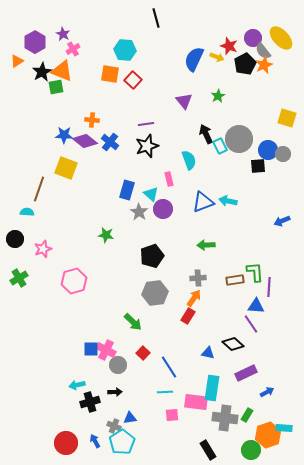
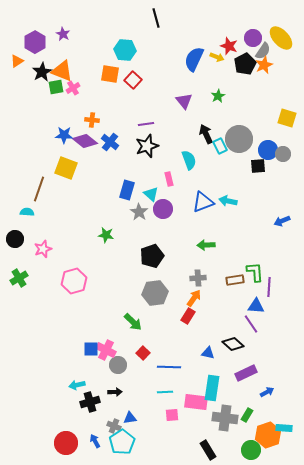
pink cross at (73, 49): moved 39 px down
gray semicircle at (263, 51): rotated 108 degrees counterclockwise
blue line at (169, 367): rotated 55 degrees counterclockwise
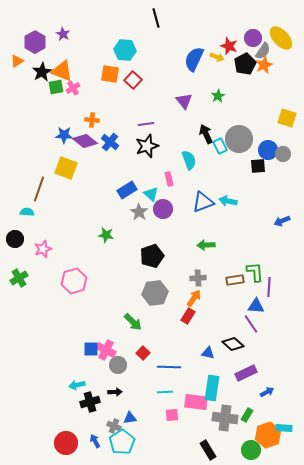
blue rectangle at (127, 190): rotated 42 degrees clockwise
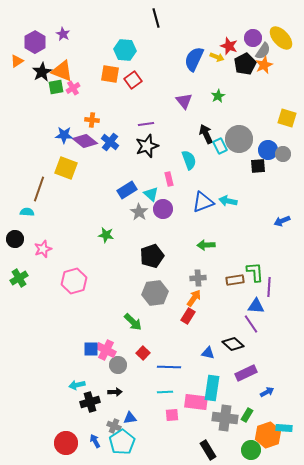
red square at (133, 80): rotated 12 degrees clockwise
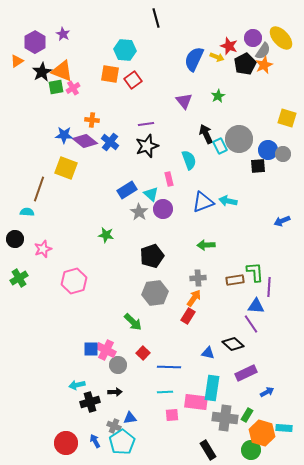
orange hexagon at (268, 435): moved 6 px left, 2 px up; rotated 25 degrees counterclockwise
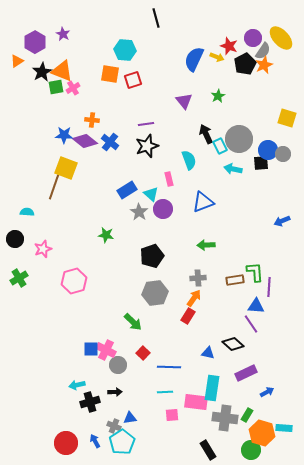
red square at (133, 80): rotated 18 degrees clockwise
black square at (258, 166): moved 3 px right, 3 px up
brown line at (39, 189): moved 15 px right, 2 px up
cyan arrow at (228, 201): moved 5 px right, 32 px up
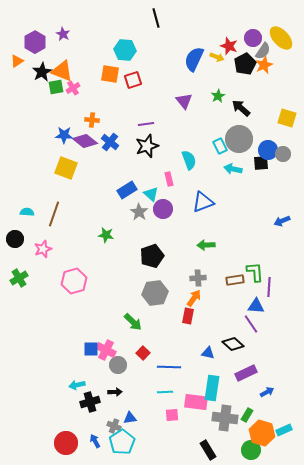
black arrow at (206, 134): moved 35 px right, 26 px up; rotated 24 degrees counterclockwise
brown line at (54, 187): moved 27 px down
red rectangle at (188, 316): rotated 21 degrees counterclockwise
cyan rectangle at (284, 428): moved 2 px down; rotated 28 degrees counterclockwise
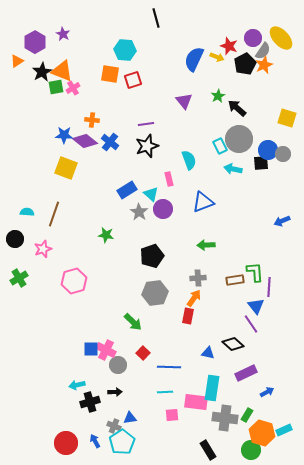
black arrow at (241, 108): moved 4 px left
blue triangle at (256, 306): rotated 48 degrees clockwise
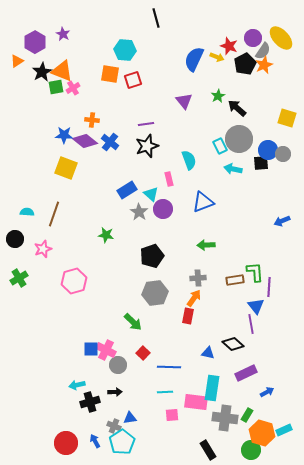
purple line at (251, 324): rotated 24 degrees clockwise
